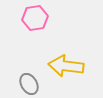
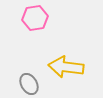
yellow arrow: moved 1 px down
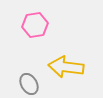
pink hexagon: moved 7 px down
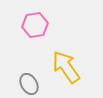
yellow arrow: rotated 48 degrees clockwise
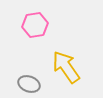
gray ellipse: rotated 40 degrees counterclockwise
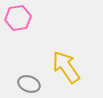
pink hexagon: moved 17 px left, 7 px up
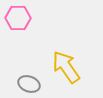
pink hexagon: rotated 10 degrees clockwise
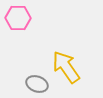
gray ellipse: moved 8 px right
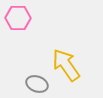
yellow arrow: moved 2 px up
